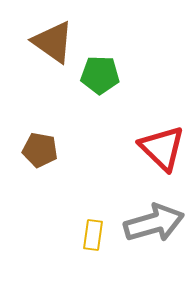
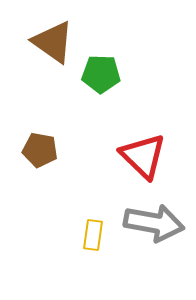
green pentagon: moved 1 px right, 1 px up
red triangle: moved 19 px left, 8 px down
gray arrow: rotated 26 degrees clockwise
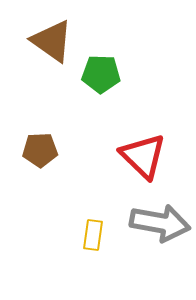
brown triangle: moved 1 px left, 1 px up
brown pentagon: rotated 12 degrees counterclockwise
gray arrow: moved 6 px right
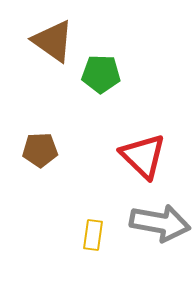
brown triangle: moved 1 px right
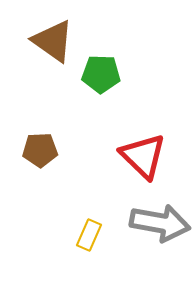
yellow rectangle: moved 4 px left; rotated 16 degrees clockwise
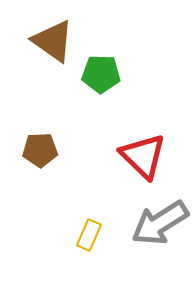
gray arrow: rotated 138 degrees clockwise
